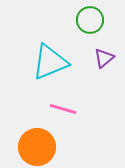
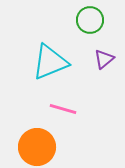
purple triangle: moved 1 px down
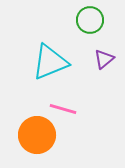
orange circle: moved 12 px up
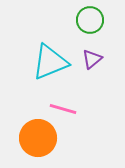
purple triangle: moved 12 px left
orange circle: moved 1 px right, 3 px down
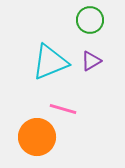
purple triangle: moved 1 px left, 2 px down; rotated 10 degrees clockwise
orange circle: moved 1 px left, 1 px up
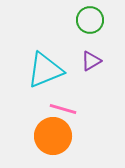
cyan triangle: moved 5 px left, 8 px down
orange circle: moved 16 px right, 1 px up
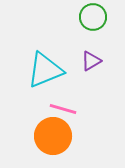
green circle: moved 3 px right, 3 px up
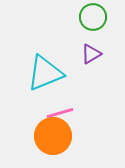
purple triangle: moved 7 px up
cyan triangle: moved 3 px down
pink line: moved 3 px left, 4 px down; rotated 32 degrees counterclockwise
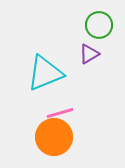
green circle: moved 6 px right, 8 px down
purple triangle: moved 2 px left
orange circle: moved 1 px right, 1 px down
